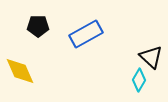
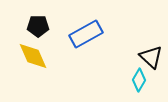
yellow diamond: moved 13 px right, 15 px up
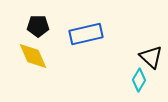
blue rectangle: rotated 16 degrees clockwise
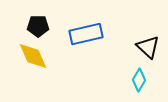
black triangle: moved 3 px left, 10 px up
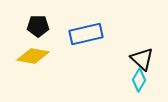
black triangle: moved 6 px left, 12 px down
yellow diamond: rotated 56 degrees counterclockwise
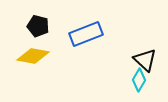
black pentagon: rotated 15 degrees clockwise
blue rectangle: rotated 8 degrees counterclockwise
black triangle: moved 3 px right, 1 px down
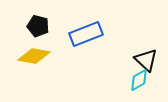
yellow diamond: moved 1 px right
black triangle: moved 1 px right
cyan diamond: rotated 30 degrees clockwise
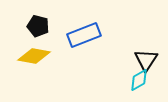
blue rectangle: moved 2 px left, 1 px down
black triangle: rotated 20 degrees clockwise
